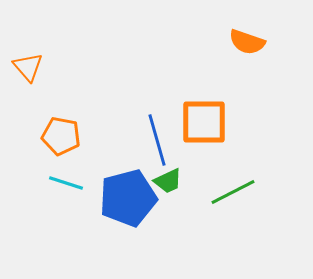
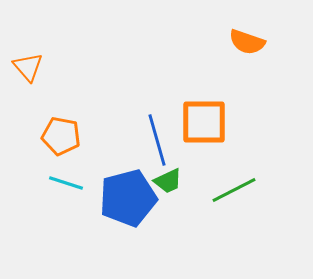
green line: moved 1 px right, 2 px up
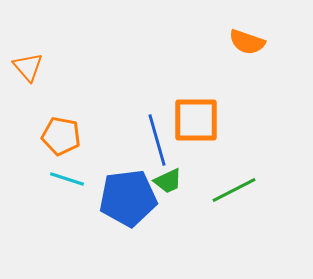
orange square: moved 8 px left, 2 px up
cyan line: moved 1 px right, 4 px up
blue pentagon: rotated 8 degrees clockwise
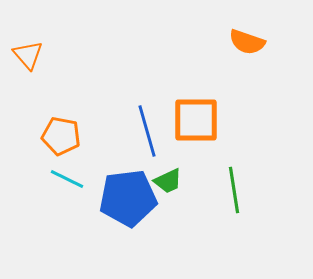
orange triangle: moved 12 px up
blue line: moved 10 px left, 9 px up
cyan line: rotated 8 degrees clockwise
green line: rotated 72 degrees counterclockwise
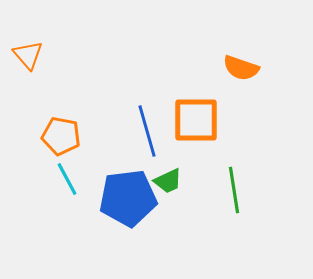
orange semicircle: moved 6 px left, 26 px down
cyan line: rotated 36 degrees clockwise
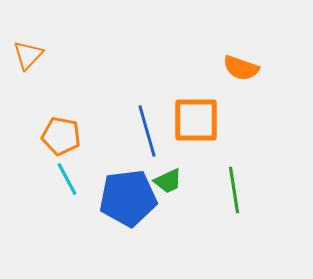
orange triangle: rotated 24 degrees clockwise
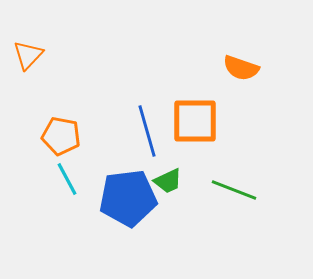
orange square: moved 1 px left, 1 px down
green line: rotated 60 degrees counterclockwise
